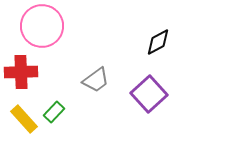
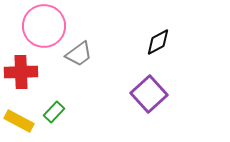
pink circle: moved 2 px right
gray trapezoid: moved 17 px left, 26 px up
yellow rectangle: moved 5 px left, 2 px down; rotated 20 degrees counterclockwise
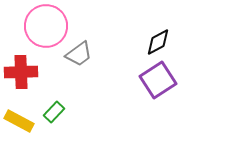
pink circle: moved 2 px right
purple square: moved 9 px right, 14 px up; rotated 9 degrees clockwise
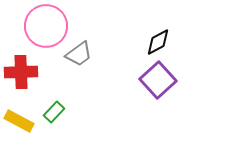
purple square: rotated 9 degrees counterclockwise
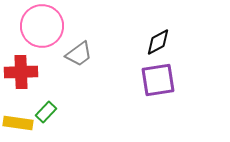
pink circle: moved 4 px left
purple square: rotated 33 degrees clockwise
green rectangle: moved 8 px left
yellow rectangle: moved 1 px left, 2 px down; rotated 20 degrees counterclockwise
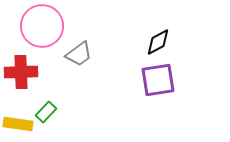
yellow rectangle: moved 1 px down
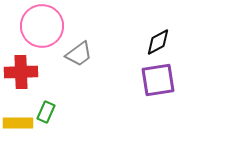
green rectangle: rotated 20 degrees counterclockwise
yellow rectangle: moved 1 px up; rotated 8 degrees counterclockwise
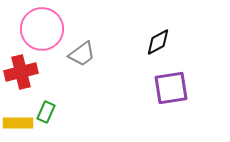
pink circle: moved 3 px down
gray trapezoid: moved 3 px right
red cross: rotated 12 degrees counterclockwise
purple square: moved 13 px right, 8 px down
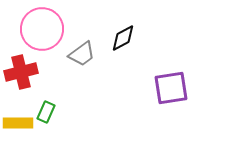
black diamond: moved 35 px left, 4 px up
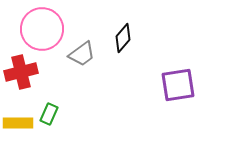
black diamond: rotated 20 degrees counterclockwise
purple square: moved 7 px right, 3 px up
green rectangle: moved 3 px right, 2 px down
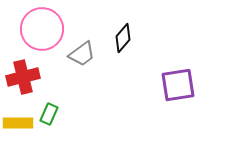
red cross: moved 2 px right, 5 px down
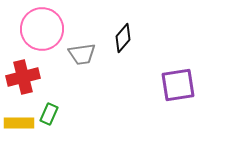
gray trapezoid: rotated 28 degrees clockwise
yellow rectangle: moved 1 px right
